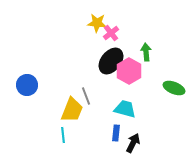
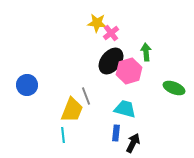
pink hexagon: rotated 15 degrees clockwise
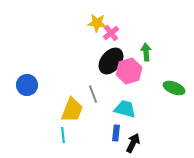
gray line: moved 7 px right, 2 px up
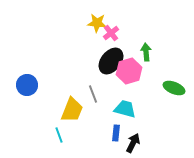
cyan line: moved 4 px left; rotated 14 degrees counterclockwise
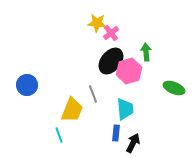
cyan trapezoid: rotated 70 degrees clockwise
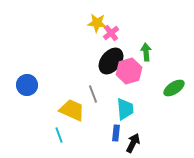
green ellipse: rotated 55 degrees counterclockwise
yellow trapezoid: rotated 88 degrees counterclockwise
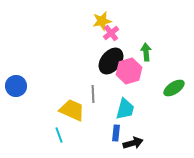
yellow star: moved 5 px right, 2 px up; rotated 18 degrees counterclockwise
blue circle: moved 11 px left, 1 px down
gray line: rotated 18 degrees clockwise
cyan trapezoid: rotated 20 degrees clockwise
black arrow: rotated 48 degrees clockwise
